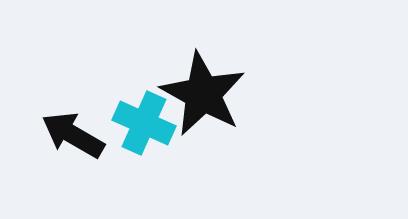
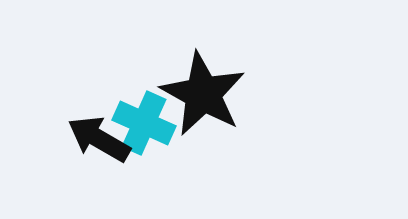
black arrow: moved 26 px right, 4 px down
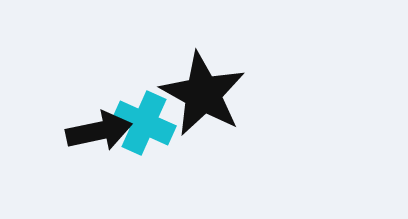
black arrow: moved 8 px up; rotated 138 degrees clockwise
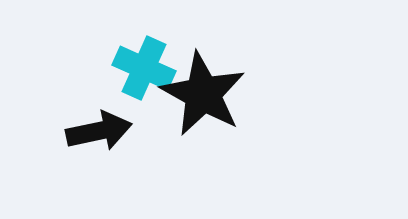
cyan cross: moved 55 px up
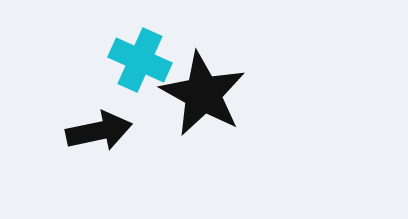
cyan cross: moved 4 px left, 8 px up
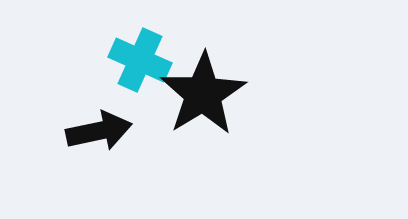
black star: rotated 12 degrees clockwise
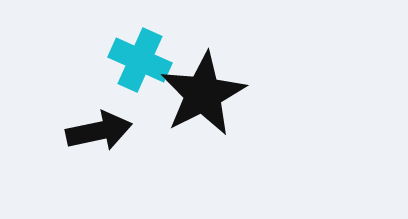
black star: rotated 4 degrees clockwise
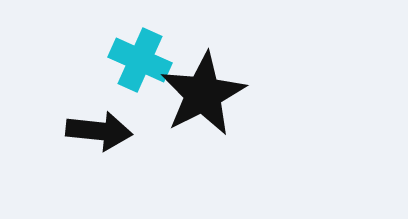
black arrow: rotated 18 degrees clockwise
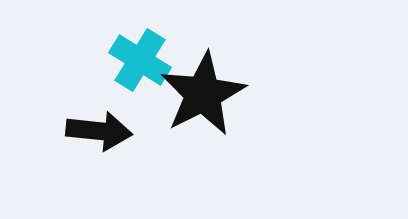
cyan cross: rotated 8 degrees clockwise
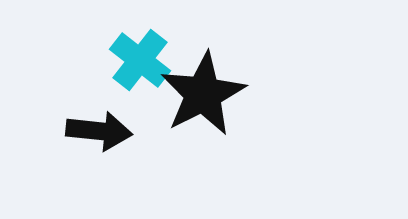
cyan cross: rotated 6 degrees clockwise
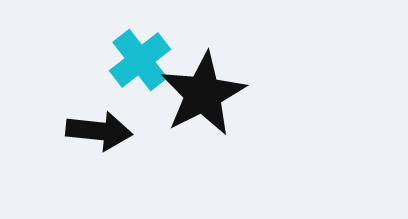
cyan cross: rotated 14 degrees clockwise
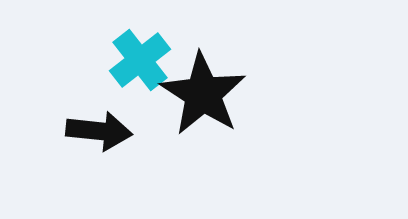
black star: rotated 12 degrees counterclockwise
